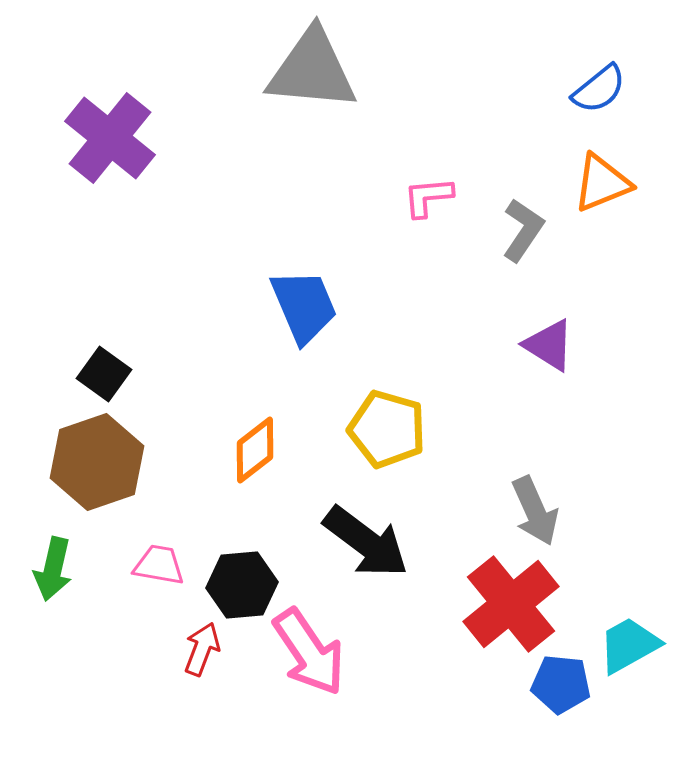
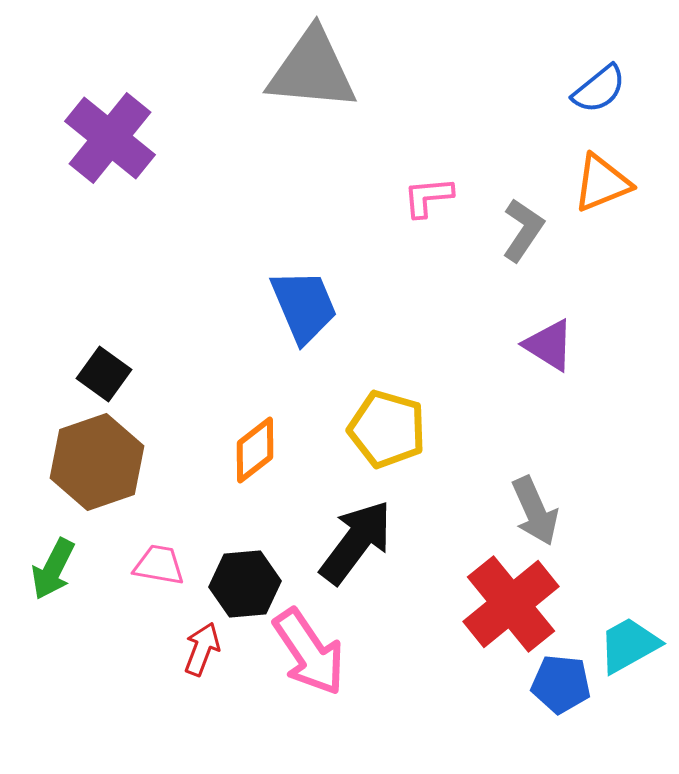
black arrow: moved 10 px left; rotated 90 degrees counterclockwise
green arrow: rotated 14 degrees clockwise
black hexagon: moved 3 px right, 1 px up
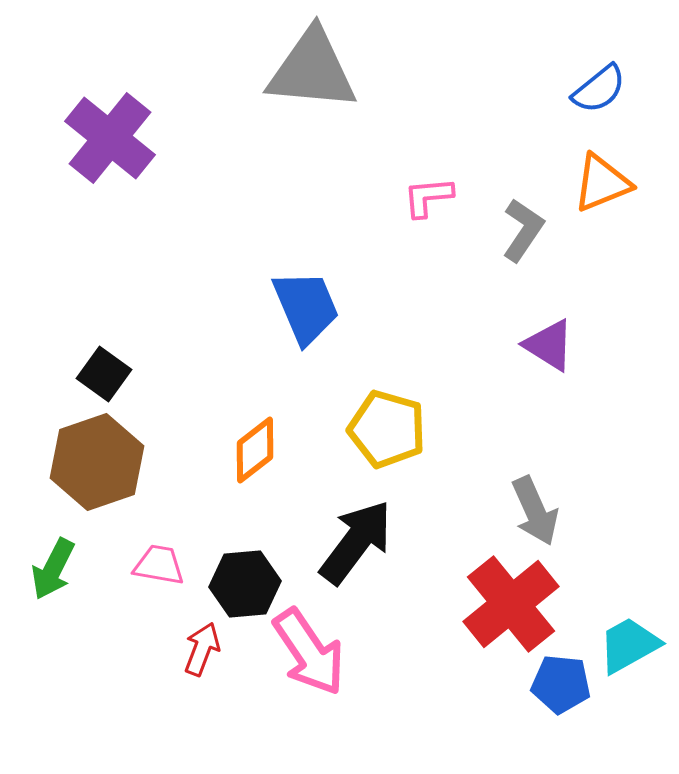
blue trapezoid: moved 2 px right, 1 px down
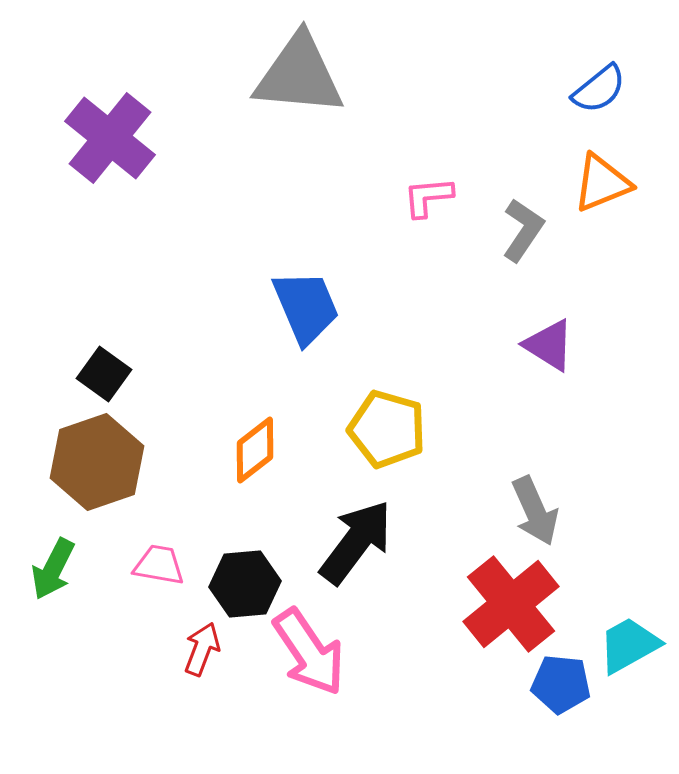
gray triangle: moved 13 px left, 5 px down
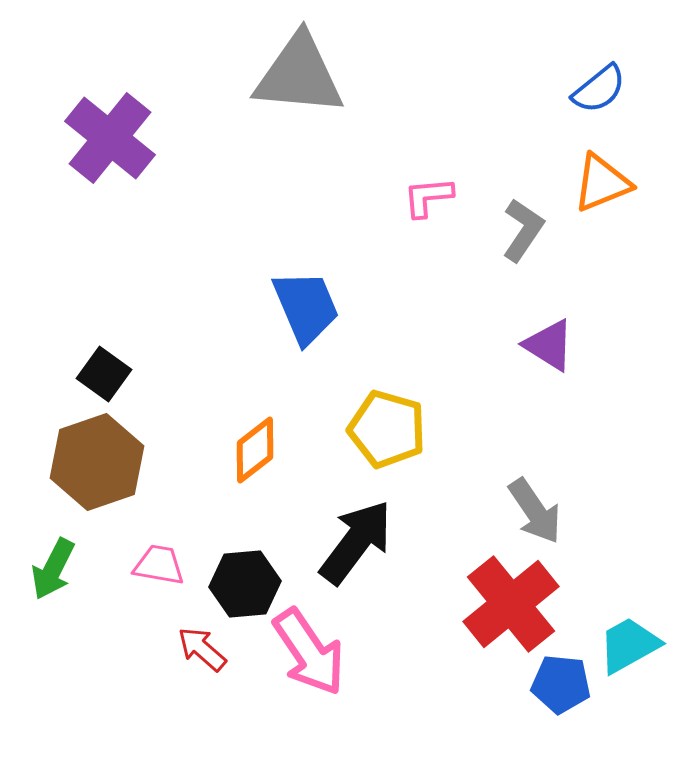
gray arrow: rotated 10 degrees counterclockwise
red arrow: rotated 70 degrees counterclockwise
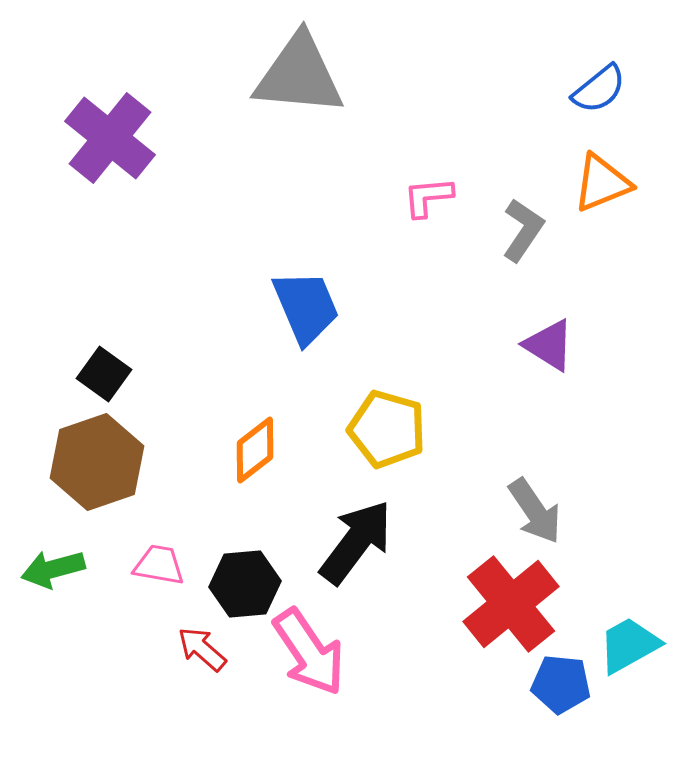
green arrow: rotated 48 degrees clockwise
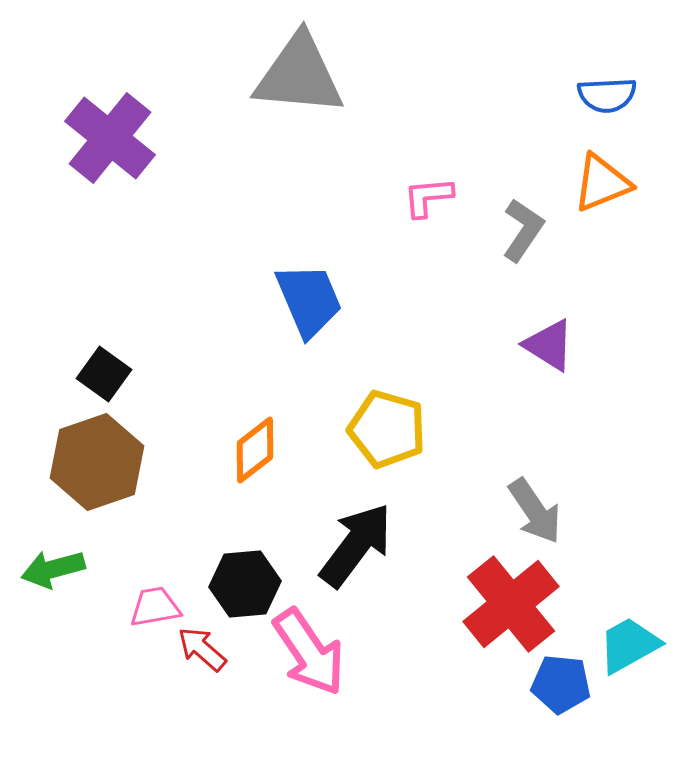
blue semicircle: moved 8 px right, 6 px down; rotated 36 degrees clockwise
blue trapezoid: moved 3 px right, 7 px up
black arrow: moved 3 px down
pink trapezoid: moved 4 px left, 42 px down; rotated 20 degrees counterclockwise
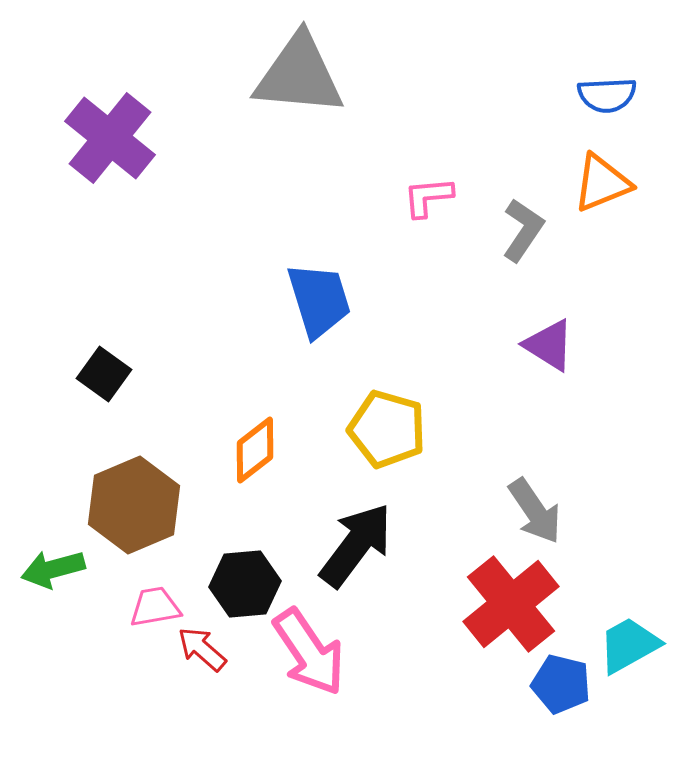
blue trapezoid: moved 10 px right; rotated 6 degrees clockwise
brown hexagon: moved 37 px right, 43 px down; rotated 4 degrees counterclockwise
blue pentagon: rotated 8 degrees clockwise
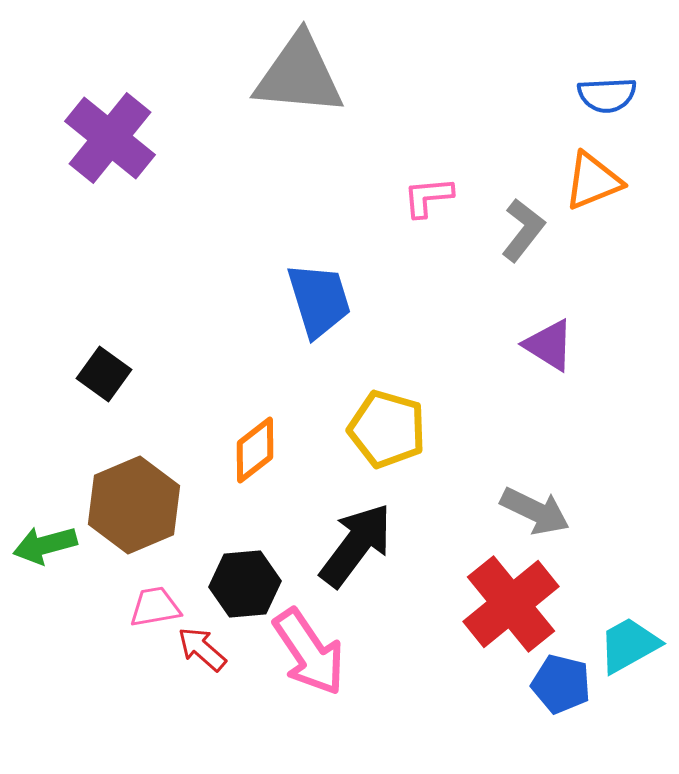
orange triangle: moved 9 px left, 2 px up
gray L-shape: rotated 4 degrees clockwise
gray arrow: rotated 30 degrees counterclockwise
green arrow: moved 8 px left, 24 px up
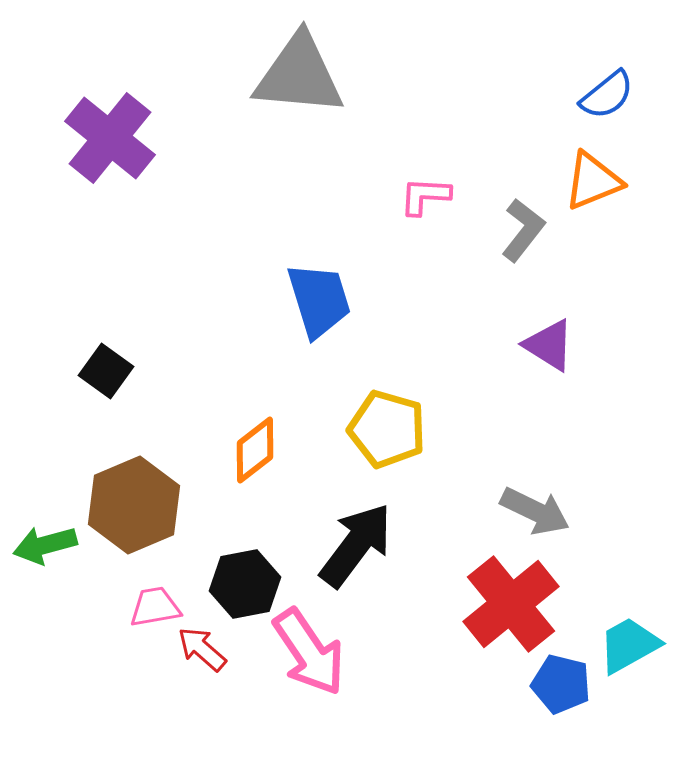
blue semicircle: rotated 36 degrees counterclockwise
pink L-shape: moved 3 px left, 1 px up; rotated 8 degrees clockwise
black square: moved 2 px right, 3 px up
black hexagon: rotated 6 degrees counterclockwise
